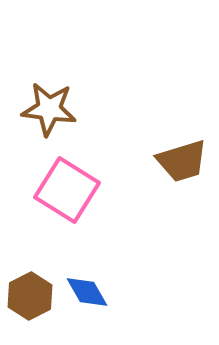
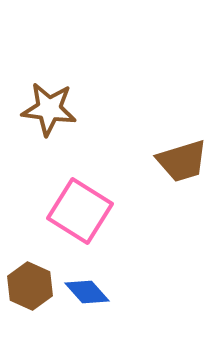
pink square: moved 13 px right, 21 px down
blue diamond: rotated 12 degrees counterclockwise
brown hexagon: moved 10 px up; rotated 9 degrees counterclockwise
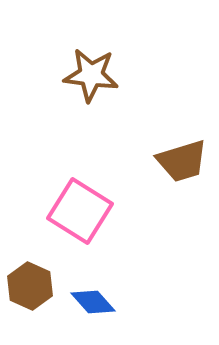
brown star: moved 42 px right, 34 px up
blue diamond: moved 6 px right, 10 px down
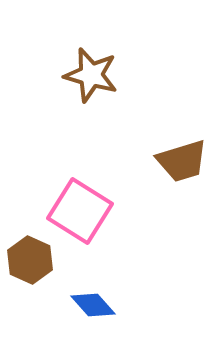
brown star: rotated 8 degrees clockwise
brown hexagon: moved 26 px up
blue diamond: moved 3 px down
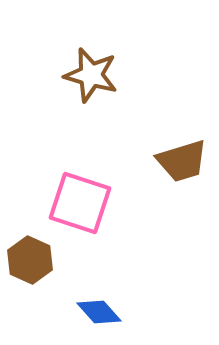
pink square: moved 8 px up; rotated 14 degrees counterclockwise
blue diamond: moved 6 px right, 7 px down
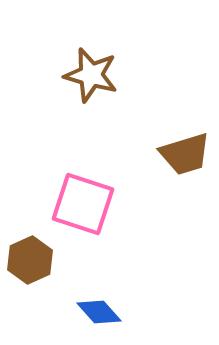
brown trapezoid: moved 3 px right, 7 px up
pink square: moved 3 px right, 1 px down
brown hexagon: rotated 12 degrees clockwise
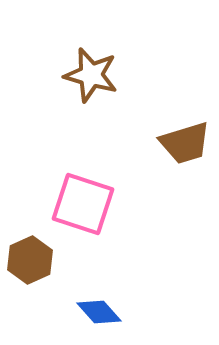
brown trapezoid: moved 11 px up
